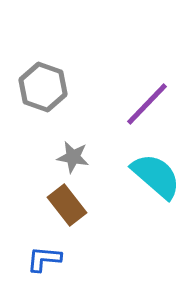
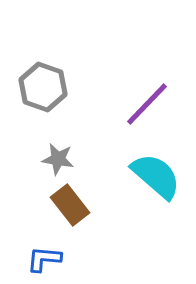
gray star: moved 15 px left, 2 px down
brown rectangle: moved 3 px right
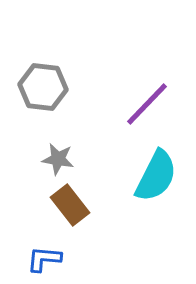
gray hexagon: rotated 12 degrees counterclockwise
cyan semicircle: rotated 76 degrees clockwise
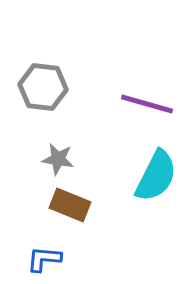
purple line: rotated 62 degrees clockwise
brown rectangle: rotated 30 degrees counterclockwise
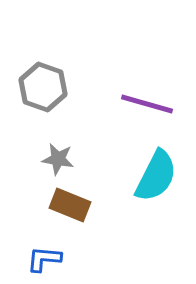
gray hexagon: rotated 12 degrees clockwise
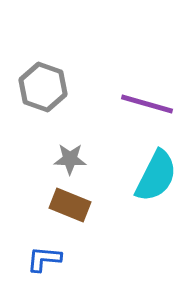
gray star: moved 12 px right; rotated 8 degrees counterclockwise
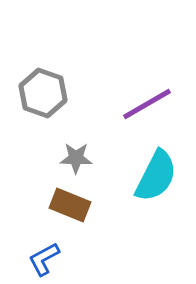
gray hexagon: moved 6 px down
purple line: rotated 46 degrees counterclockwise
gray star: moved 6 px right, 1 px up
blue L-shape: rotated 33 degrees counterclockwise
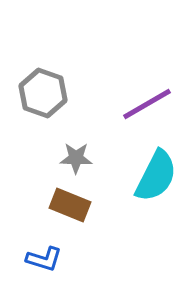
blue L-shape: rotated 135 degrees counterclockwise
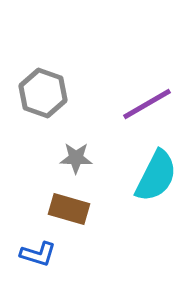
brown rectangle: moved 1 px left, 4 px down; rotated 6 degrees counterclockwise
blue L-shape: moved 6 px left, 5 px up
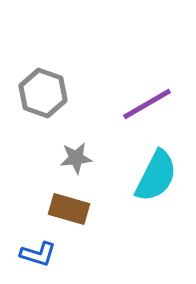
gray star: rotated 8 degrees counterclockwise
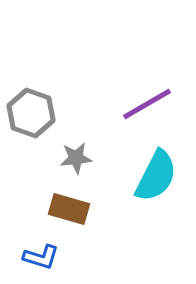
gray hexagon: moved 12 px left, 20 px down
blue L-shape: moved 3 px right, 3 px down
